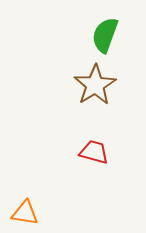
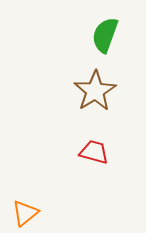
brown star: moved 6 px down
orange triangle: rotated 48 degrees counterclockwise
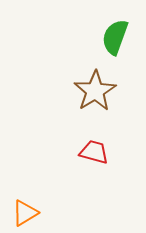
green semicircle: moved 10 px right, 2 px down
orange triangle: rotated 8 degrees clockwise
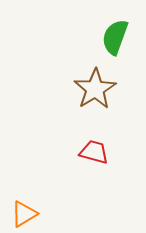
brown star: moved 2 px up
orange triangle: moved 1 px left, 1 px down
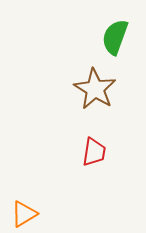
brown star: rotated 9 degrees counterclockwise
red trapezoid: rotated 84 degrees clockwise
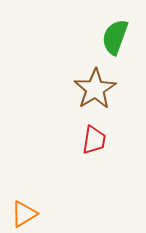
brown star: rotated 9 degrees clockwise
red trapezoid: moved 12 px up
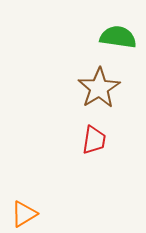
green semicircle: moved 3 px right; rotated 78 degrees clockwise
brown star: moved 4 px right, 1 px up
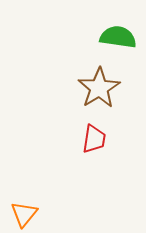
red trapezoid: moved 1 px up
orange triangle: rotated 20 degrees counterclockwise
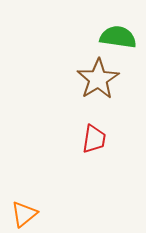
brown star: moved 1 px left, 9 px up
orange triangle: rotated 12 degrees clockwise
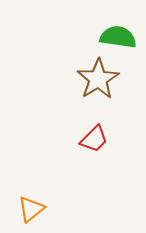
red trapezoid: rotated 36 degrees clockwise
orange triangle: moved 7 px right, 5 px up
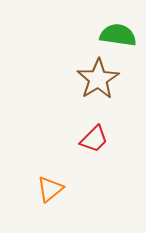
green semicircle: moved 2 px up
orange triangle: moved 19 px right, 20 px up
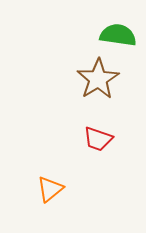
red trapezoid: moved 4 px right; rotated 64 degrees clockwise
